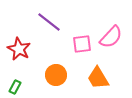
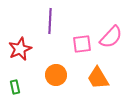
purple line: moved 1 px right, 1 px up; rotated 55 degrees clockwise
red star: moved 1 px right; rotated 20 degrees clockwise
green rectangle: rotated 40 degrees counterclockwise
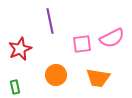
purple line: rotated 15 degrees counterclockwise
pink semicircle: moved 1 px right, 1 px down; rotated 20 degrees clockwise
orange trapezoid: rotated 50 degrees counterclockwise
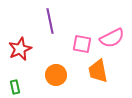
pink square: rotated 18 degrees clockwise
orange trapezoid: moved 7 px up; rotated 70 degrees clockwise
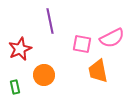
orange circle: moved 12 px left
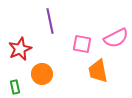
pink semicircle: moved 4 px right
orange circle: moved 2 px left, 1 px up
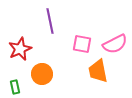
pink semicircle: moved 1 px left, 6 px down
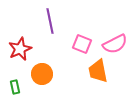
pink square: rotated 12 degrees clockwise
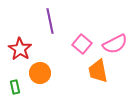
pink square: rotated 18 degrees clockwise
red star: rotated 15 degrees counterclockwise
orange circle: moved 2 px left, 1 px up
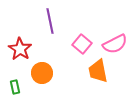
orange circle: moved 2 px right
